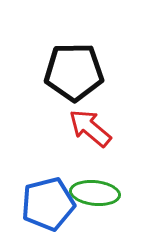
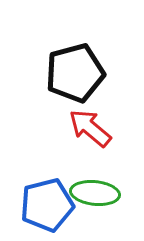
black pentagon: moved 1 px right, 1 px down; rotated 14 degrees counterclockwise
blue pentagon: moved 1 px left, 1 px down
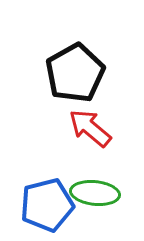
black pentagon: rotated 14 degrees counterclockwise
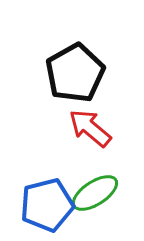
green ellipse: rotated 39 degrees counterclockwise
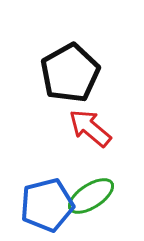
black pentagon: moved 5 px left
green ellipse: moved 4 px left, 3 px down
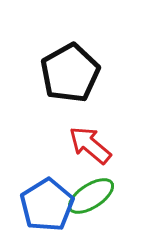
red arrow: moved 17 px down
blue pentagon: rotated 18 degrees counterclockwise
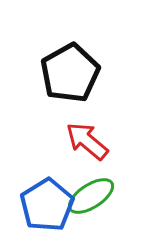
red arrow: moved 3 px left, 4 px up
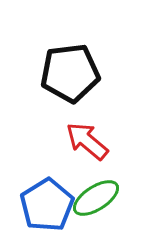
black pentagon: rotated 22 degrees clockwise
green ellipse: moved 5 px right, 2 px down
